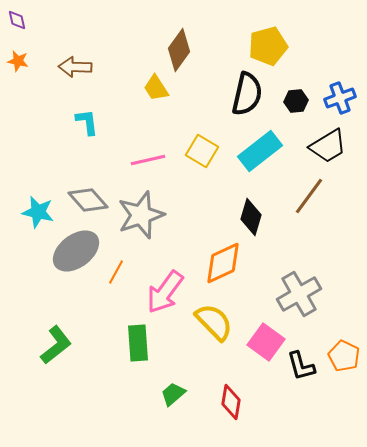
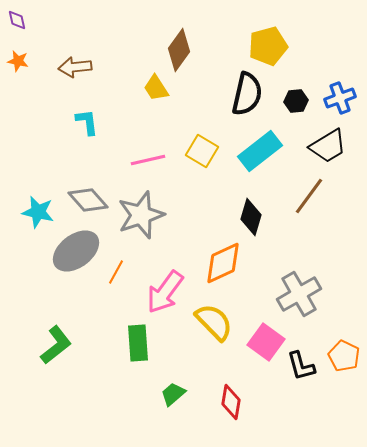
brown arrow: rotated 8 degrees counterclockwise
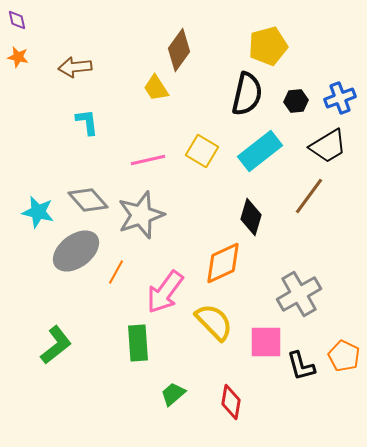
orange star: moved 4 px up
pink square: rotated 36 degrees counterclockwise
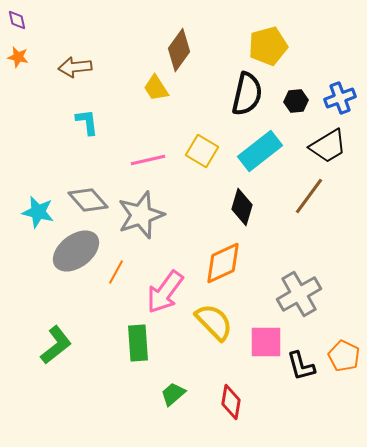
black diamond: moved 9 px left, 10 px up
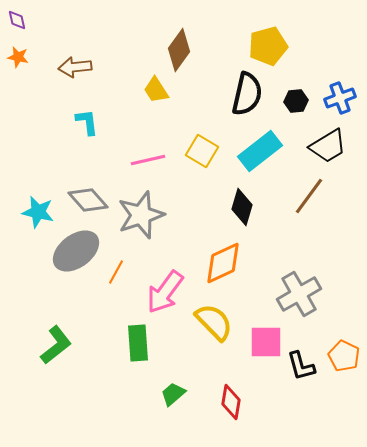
yellow trapezoid: moved 2 px down
